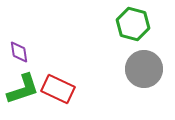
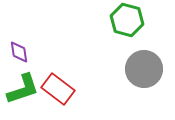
green hexagon: moved 6 px left, 4 px up
red rectangle: rotated 12 degrees clockwise
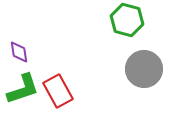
red rectangle: moved 2 px down; rotated 24 degrees clockwise
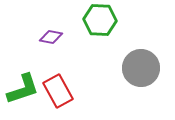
green hexagon: moved 27 px left; rotated 12 degrees counterclockwise
purple diamond: moved 32 px right, 15 px up; rotated 70 degrees counterclockwise
gray circle: moved 3 px left, 1 px up
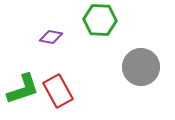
gray circle: moved 1 px up
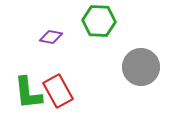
green hexagon: moved 1 px left, 1 px down
green L-shape: moved 5 px right, 4 px down; rotated 102 degrees clockwise
